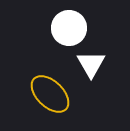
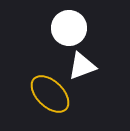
white triangle: moved 9 px left, 2 px down; rotated 40 degrees clockwise
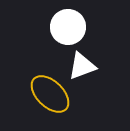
white circle: moved 1 px left, 1 px up
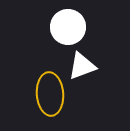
yellow ellipse: rotated 42 degrees clockwise
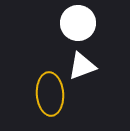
white circle: moved 10 px right, 4 px up
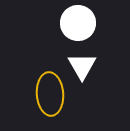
white triangle: rotated 40 degrees counterclockwise
